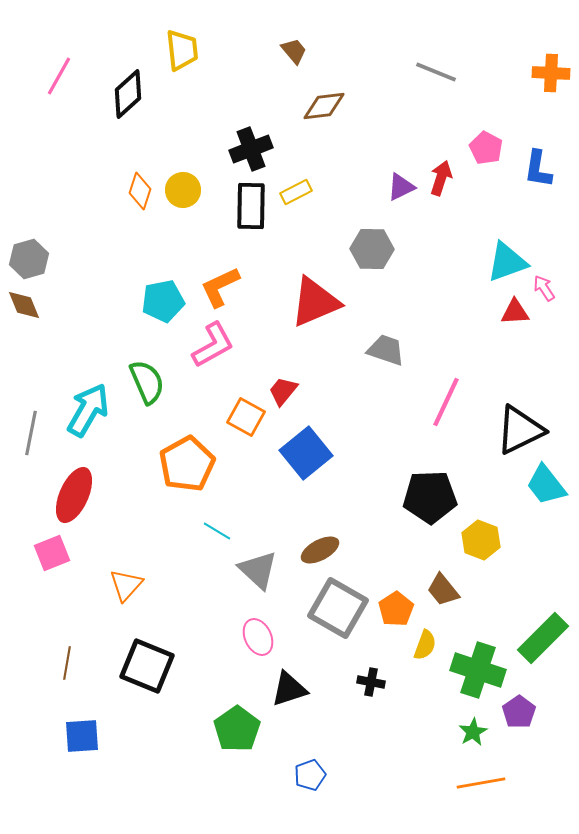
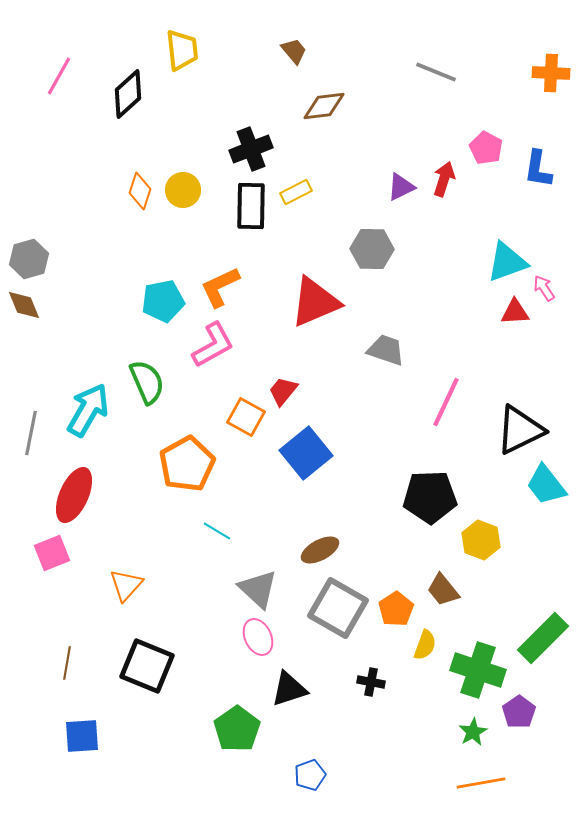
red arrow at (441, 178): moved 3 px right, 1 px down
gray triangle at (258, 570): moved 19 px down
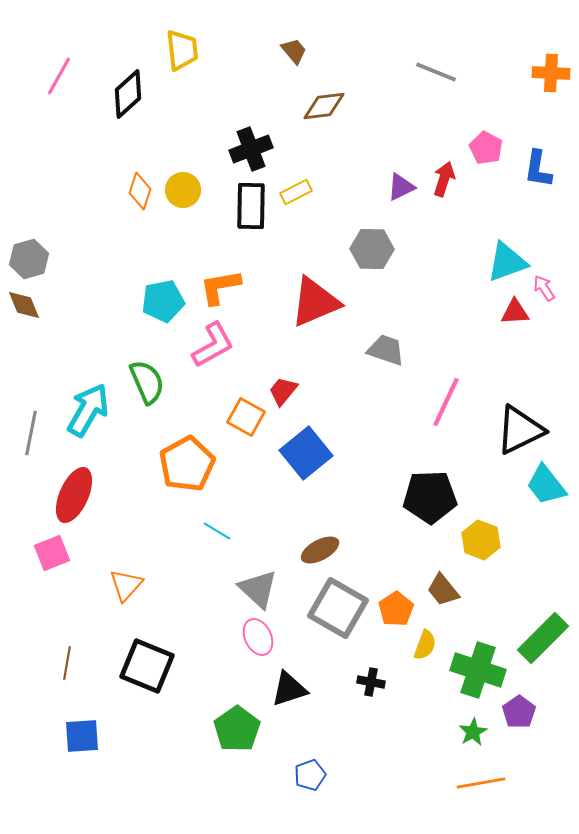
orange L-shape at (220, 287): rotated 15 degrees clockwise
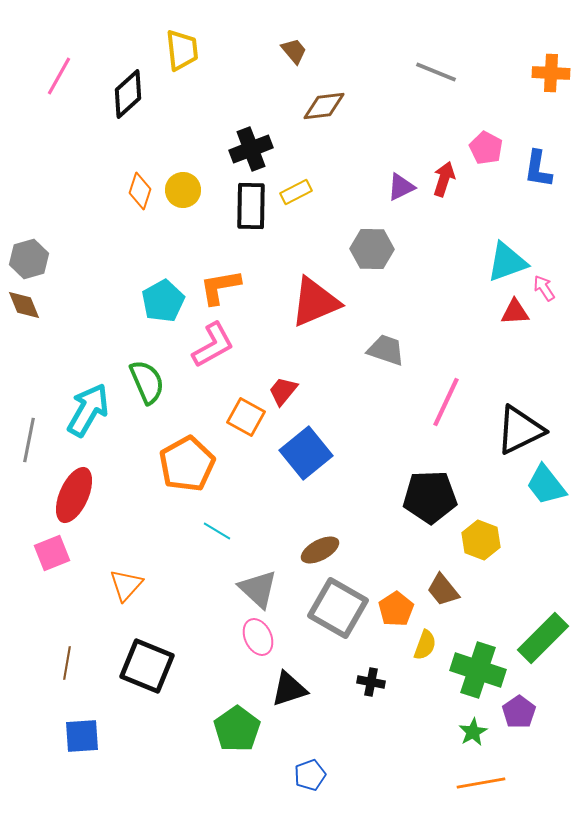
cyan pentagon at (163, 301): rotated 18 degrees counterclockwise
gray line at (31, 433): moved 2 px left, 7 px down
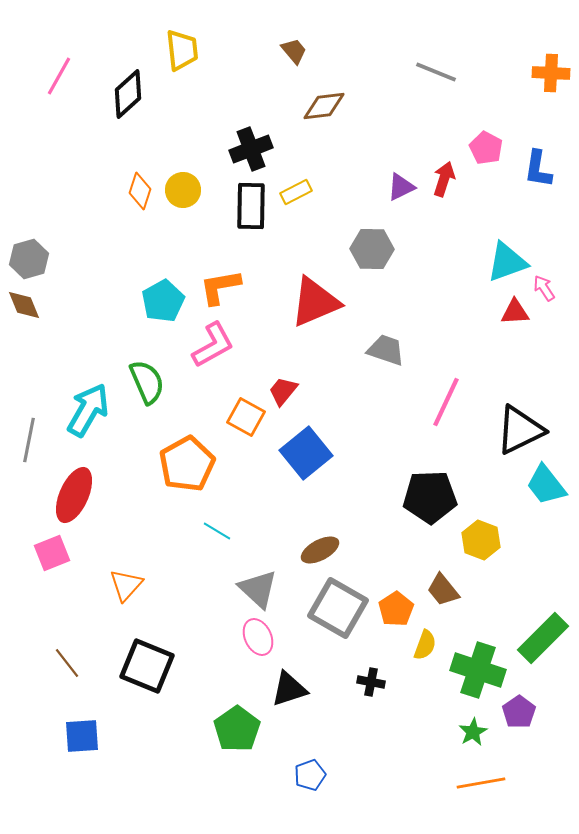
brown line at (67, 663): rotated 48 degrees counterclockwise
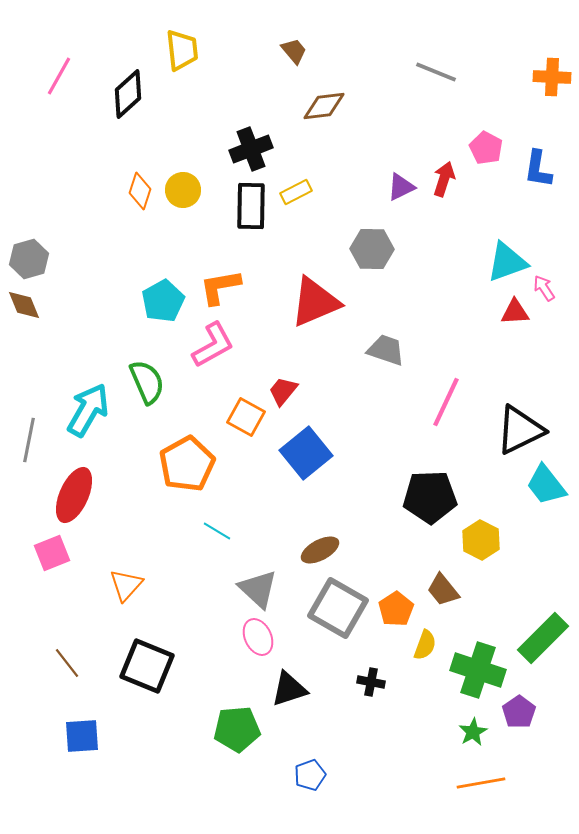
orange cross at (551, 73): moved 1 px right, 4 px down
yellow hexagon at (481, 540): rotated 6 degrees clockwise
green pentagon at (237, 729): rotated 30 degrees clockwise
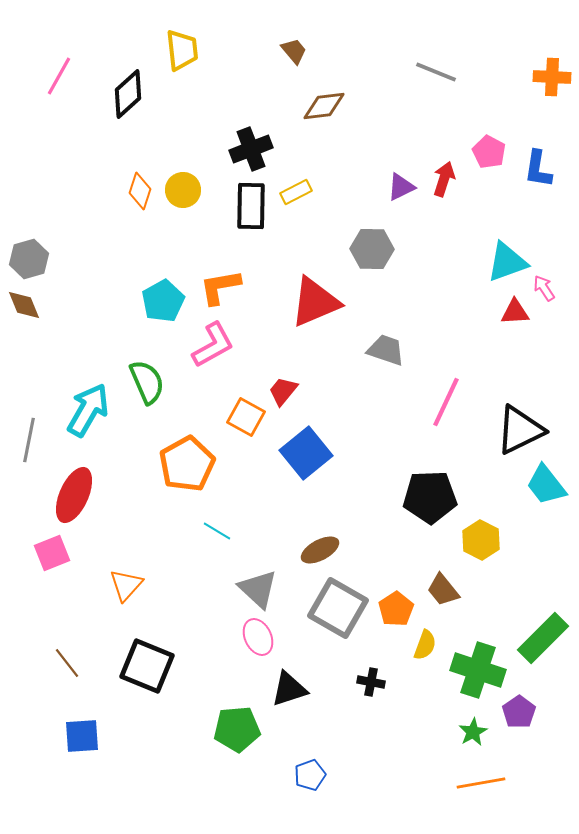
pink pentagon at (486, 148): moved 3 px right, 4 px down
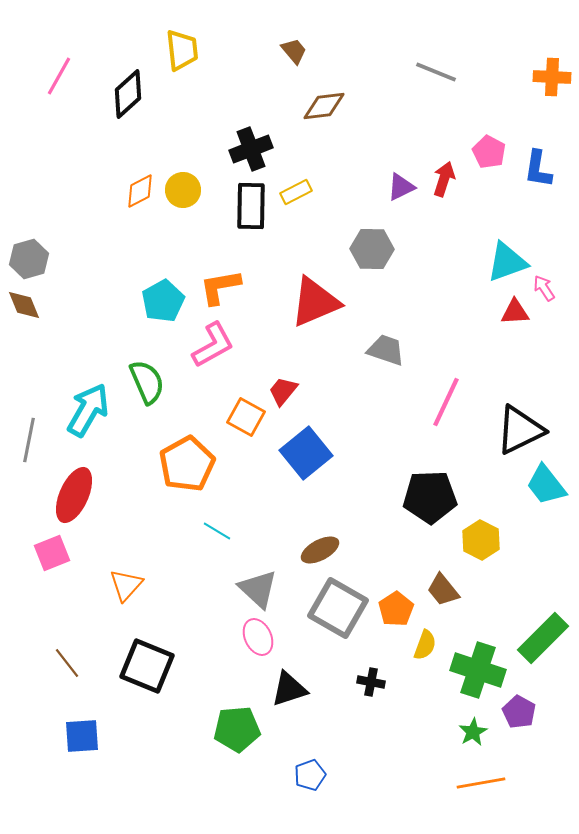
orange diamond at (140, 191): rotated 45 degrees clockwise
purple pentagon at (519, 712): rotated 8 degrees counterclockwise
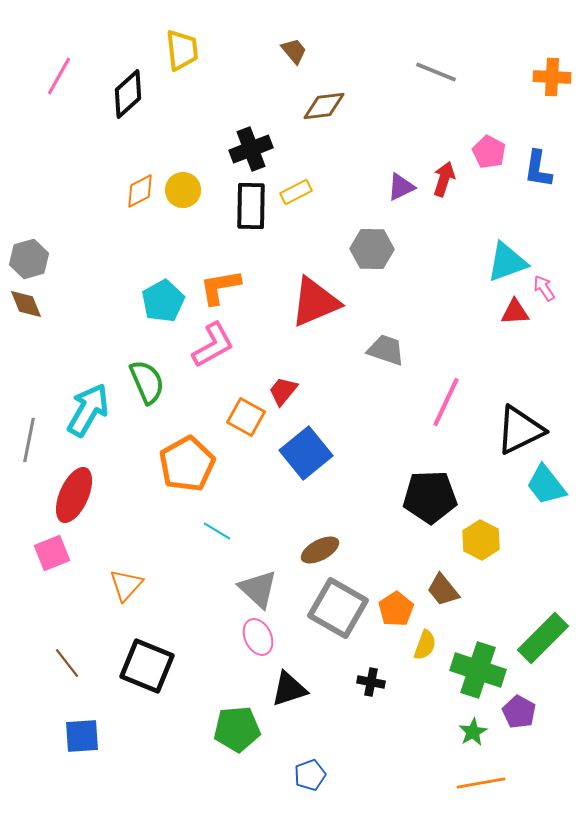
brown diamond at (24, 305): moved 2 px right, 1 px up
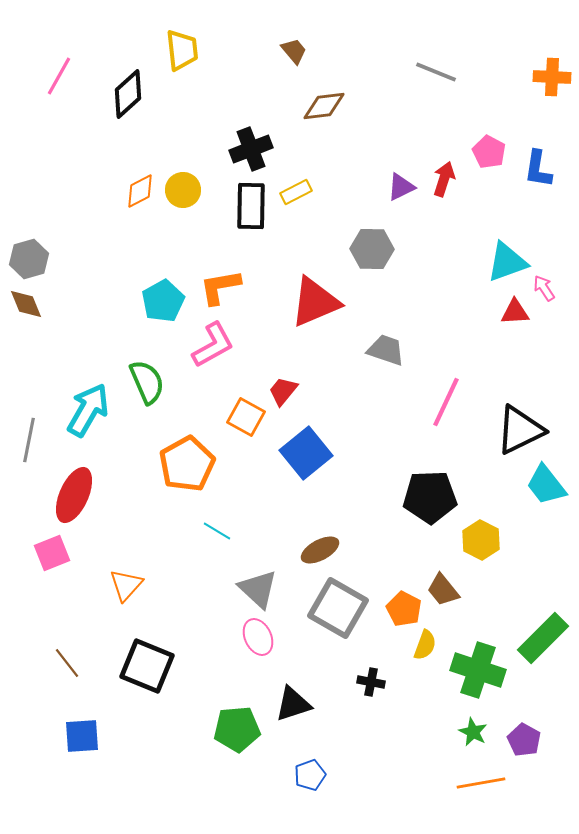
orange pentagon at (396, 609): moved 8 px right; rotated 12 degrees counterclockwise
black triangle at (289, 689): moved 4 px right, 15 px down
purple pentagon at (519, 712): moved 5 px right, 28 px down
green star at (473, 732): rotated 16 degrees counterclockwise
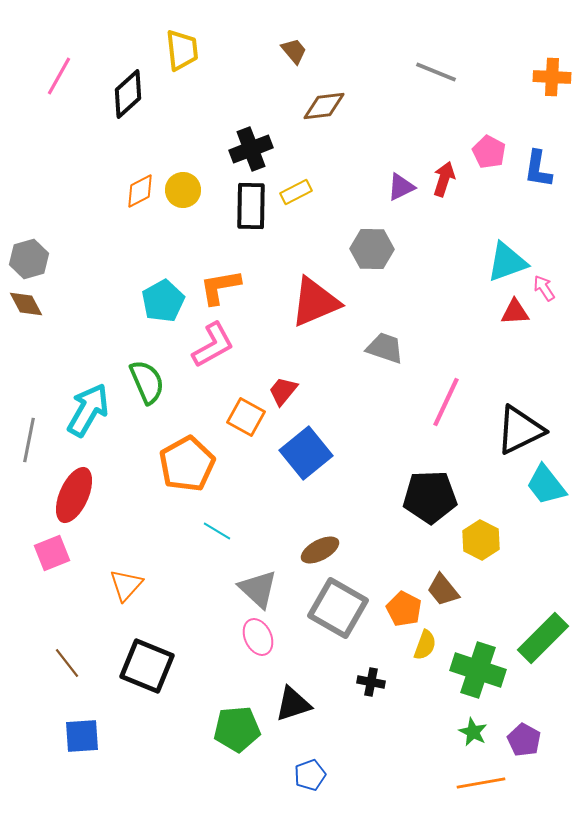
brown diamond at (26, 304): rotated 6 degrees counterclockwise
gray trapezoid at (386, 350): moved 1 px left, 2 px up
